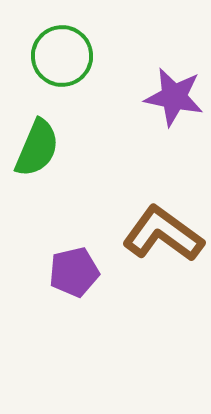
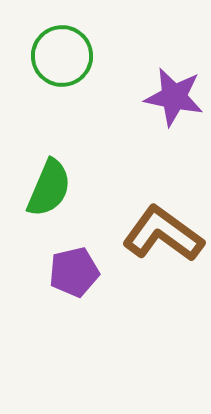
green semicircle: moved 12 px right, 40 px down
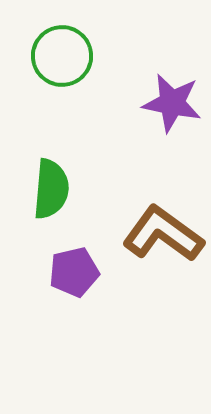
purple star: moved 2 px left, 6 px down
green semicircle: moved 2 px right, 1 px down; rotated 18 degrees counterclockwise
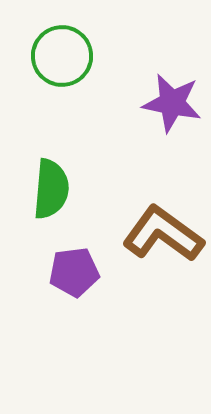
purple pentagon: rotated 6 degrees clockwise
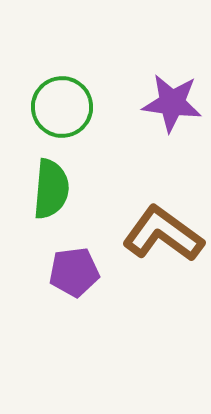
green circle: moved 51 px down
purple star: rotated 4 degrees counterclockwise
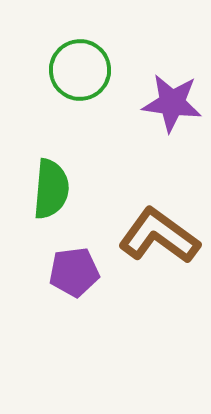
green circle: moved 18 px right, 37 px up
brown L-shape: moved 4 px left, 2 px down
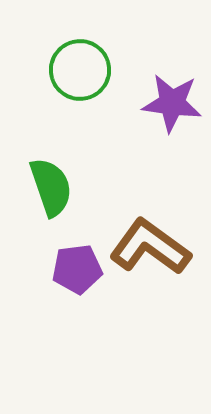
green semicircle: moved 2 px up; rotated 24 degrees counterclockwise
brown L-shape: moved 9 px left, 11 px down
purple pentagon: moved 3 px right, 3 px up
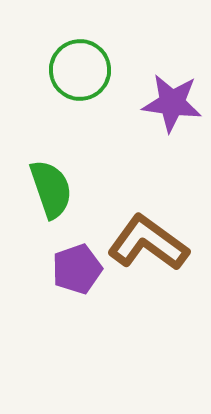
green semicircle: moved 2 px down
brown L-shape: moved 2 px left, 4 px up
purple pentagon: rotated 12 degrees counterclockwise
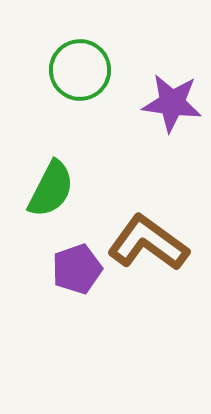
green semicircle: rotated 46 degrees clockwise
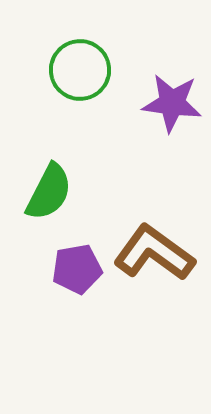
green semicircle: moved 2 px left, 3 px down
brown L-shape: moved 6 px right, 10 px down
purple pentagon: rotated 9 degrees clockwise
